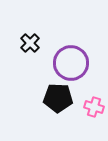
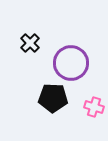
black pentagon: moved 5 px left
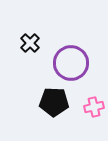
black pentagon: moved 1 px right, 4 px down
pink cross: rotated 30 degrees counterclockwise
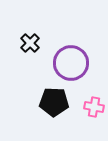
pink cross: rotated 24 degrees clockwise
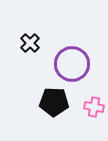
purple circle: moved 1 px right, 1 px down
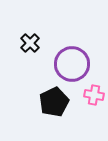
black pentagon: rotated 28 degrees counterclockwise
pink cross: moved 12 px up
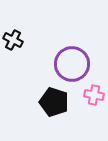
black cross: moved 17 px left, 3 px up; rotated 18 degrees counterclockwise
black pentagon: rotated 28 degrees counterclockwise
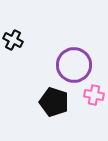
purple circle: moved 2 px right, 1 px down
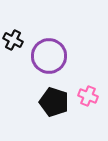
purple circle: moved 25 px left, 9 px up
pink cross: moved 6 px left, 1 px down; rotated 12 degrees clockwise
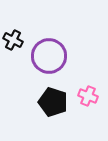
black pentagon: moved 1 px left
